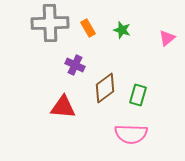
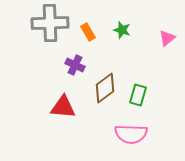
orange rectangle: moved 4 px down
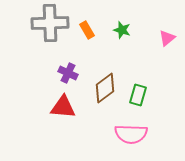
orange rectangle: moved 1 px left, 2 px up
purple cross: moved 7 px left, 8 px down
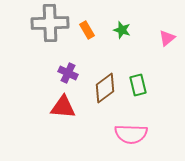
green rectangle: moved 10 px up; rotated 30 degrees counterclockwise
